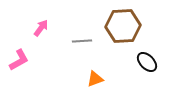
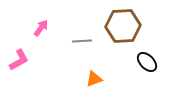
orange triangle: moved 1 px left
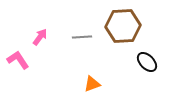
pink arrow: moved 1 px left, 9 px down
gray line: moved 4 px up
pink L-shape: moved 1 px left; rotated 95 degrees counterclockwise
orange triangle: moved 2 px left, 5 px down
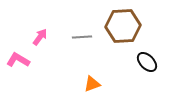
pink L-shape: rotated 25 degrees counterclockwise
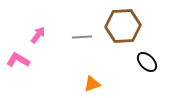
pink arrow: moved 2 px left, 2 px up
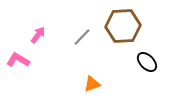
gray line: rotated 42 degrees counterclockwise
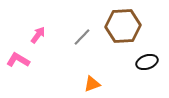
black ellipse: rotated 65 degrees counterclockwise
